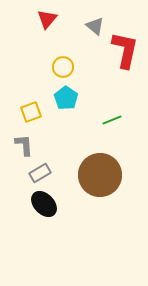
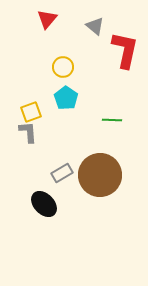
green line: rotated 24 degrees clockwise
gray L-shape: moved 4 px right, 13 px up
gray rectangle: moved 22 px right
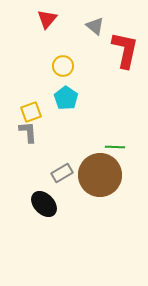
yellow circle: moved 1 px up
green line: moved 3 px right, 27 px down
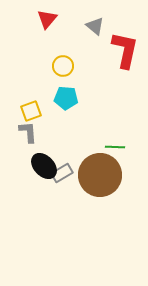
cyan pentagon: rotated 30 degrees counterclockwise
yellow square: moved 1 px up
black ellipse: moved 38 px up
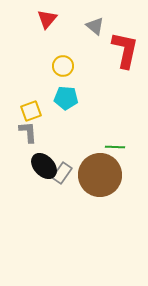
gray rectangle: rotated 25 degrees counterclockwise
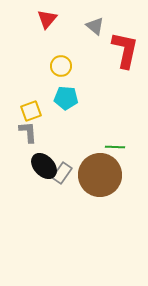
yellow circle: moved 2 px left
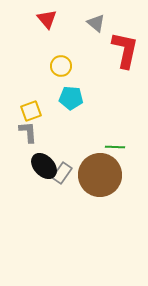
red triangle: rotated 20 degrees counterclockwise
gray triangle: moved 1 px right, 3 px up
cyan pentagon: moved 5 px right
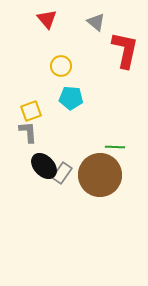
gray triangle: moved 1 px up
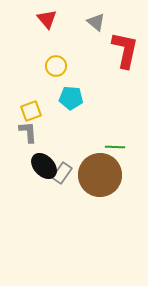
yellow circle: moved 5 px left
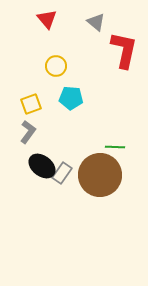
red L-shape: moved 1 px left
yellow square: moved 7 px up
gray L-shape: rotated 40 degrees clockwise
black ellipse: moved 2 px left; rotated 8 degrees counterclockwise
